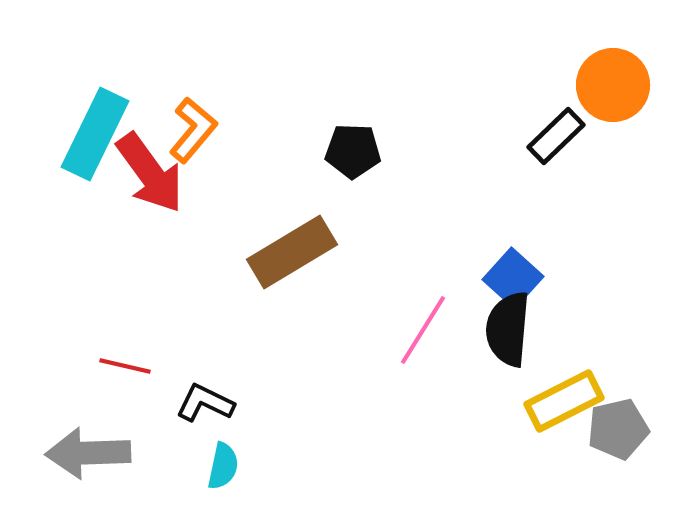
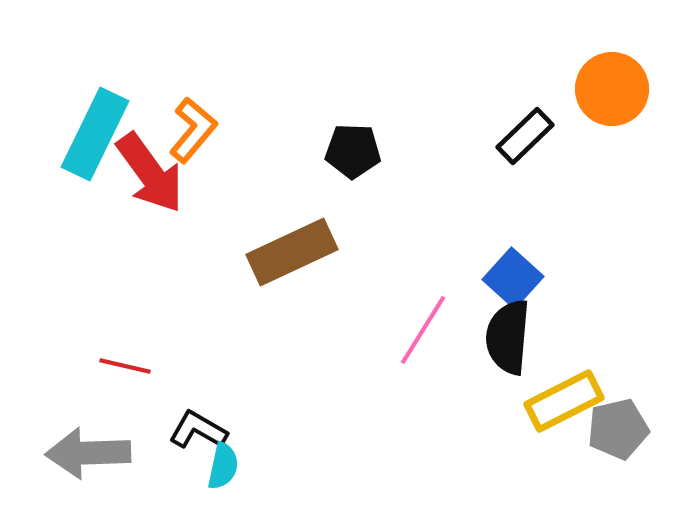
orange circle: moved 1 px left, 4 px down
black rectangle: moved 31 px left
brown rectangle: rotated 6 degrees clockwise
black semicircle: moved 8 px down
black L-shape: moved 7 px left, 27 px down; rotated 4 degrees clockwise
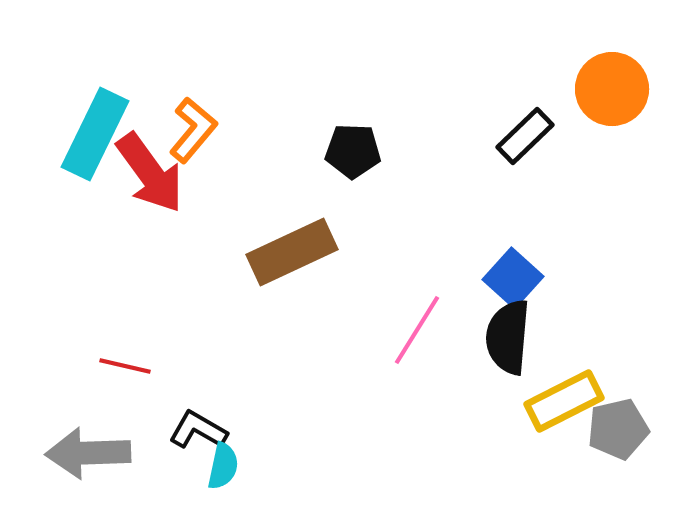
pink line: moved 6 px left
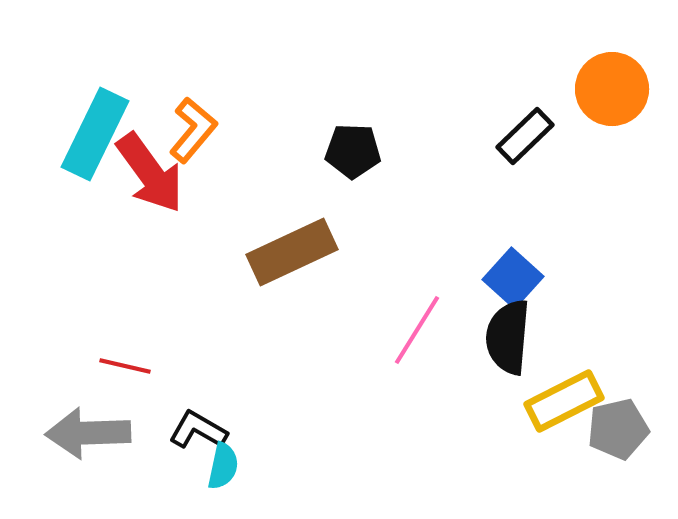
gray arrow: moved 20 px up
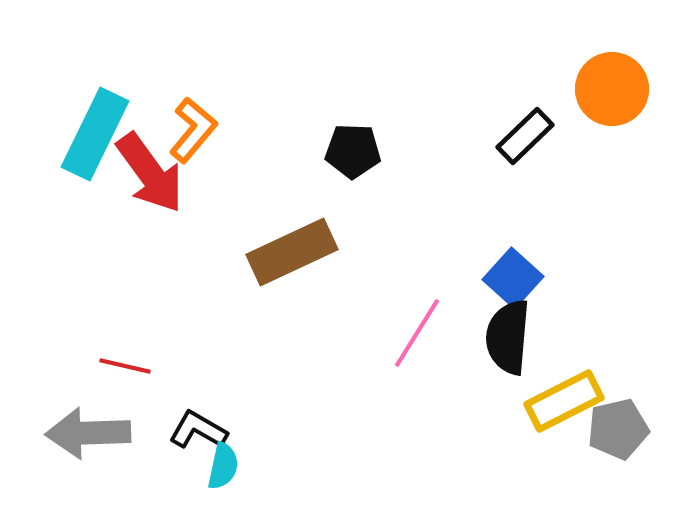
pink line: moved 3 px down
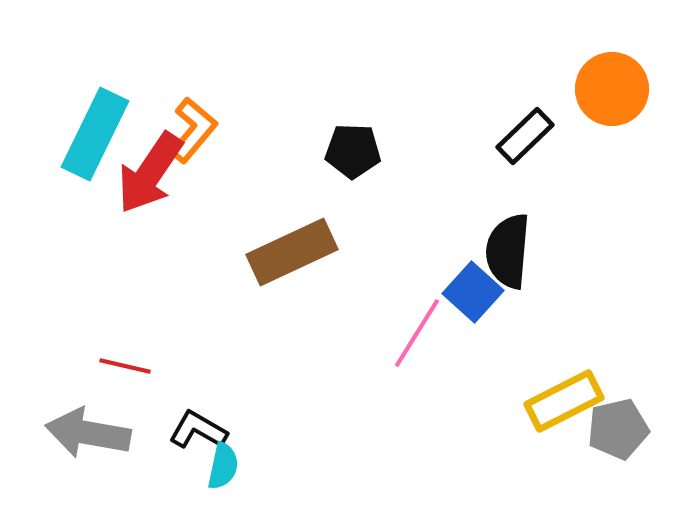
red arrow: rotated 70 degrees clockwise
blue square: moved 40 px left, 14 px down
black semicircle: moved 86 px up
gray arrow: rotated 12 degrees clockwise
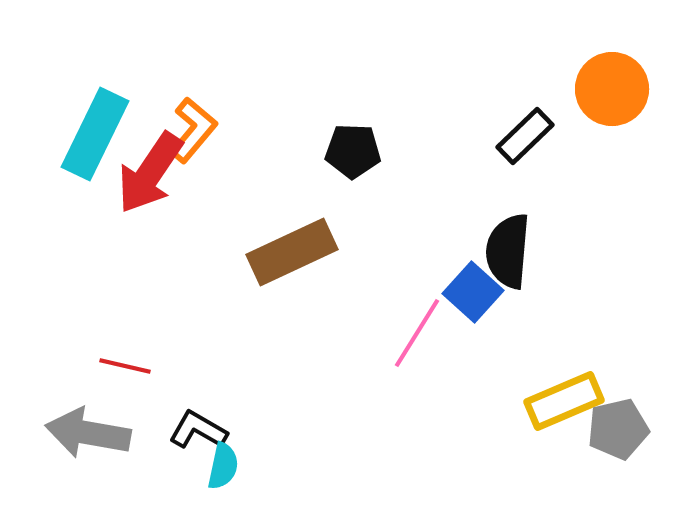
yellow rectangle: rotated 4 degrees clockwise
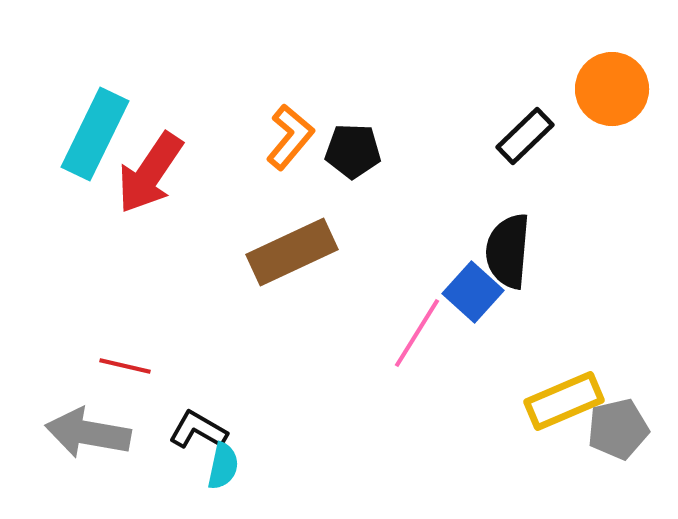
orange L-shape: moved 97 px right, 7 px down
